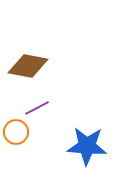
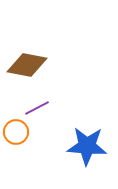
brown diamond: moved 1 px left, 1 px up
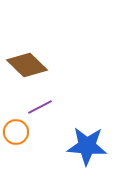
brown diamond: rotated 33 degrees clockwise
purple line: moved 3 px right, 1 px up
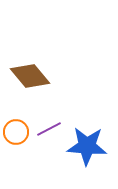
brown diamond: moved 3 px right, 11 px down; rotated 6 degrees clockwise
purple line: moved 9 px right, 22 px down
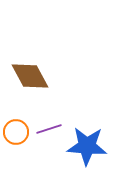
brown diamond: rotated 12 degrees clockwise
purple line: rotated 10 degrees clockwise
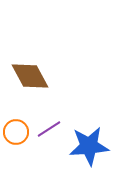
purple line: rotated 15 degrees counterclockwise
blue star: moved 2 px right; rotated 9 degrees counterclockwise
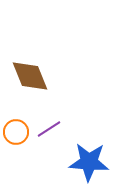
brown diamond: rotated 6 degrees clockwise
blue star: moved 16 px down; rotated 9 degrees clockwise
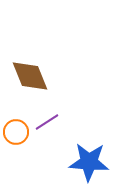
purple line: moved 2 px left, 7 px up
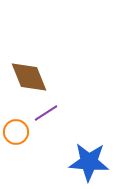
brown diamond: moved 1 px left, 1 px down
purple line: moved 1 px left, 9 px up
